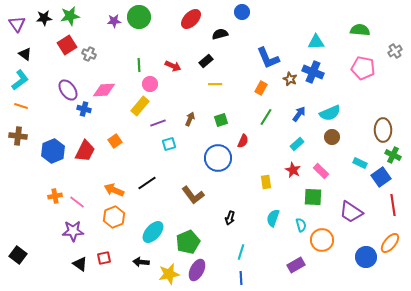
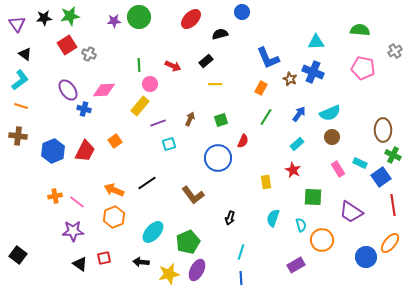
pink rectangle at (321, 171): moved 17 px right, 2 px up; rotated 14 degrees clockwise
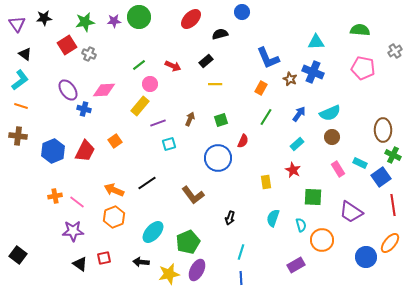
green star at (70, 16): moved 15 px right, 6 px down
green line at (139, 65): rotated 56 degrees clockwise
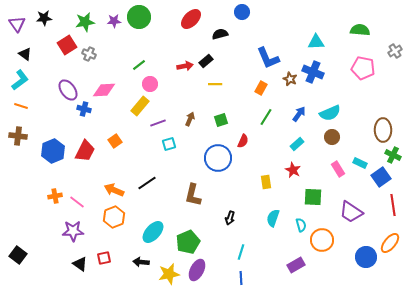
red arrow at (173, 66): moved 12 px right; rotated 35 degrees counterclockwise
brown L-shape at (193, 195): rotated 50 degrees clockwise
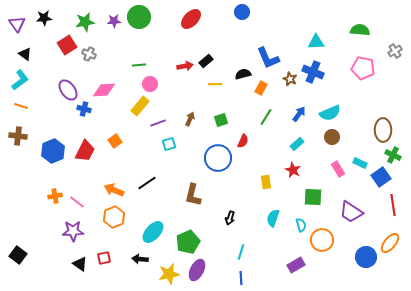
black semicircle at (220, 34): moved 23 px right, 40 px down
green line at (139, 65): rotated 32 degrees clockwise
black arrow at (141, 262): moved 1 px left, 3 px up
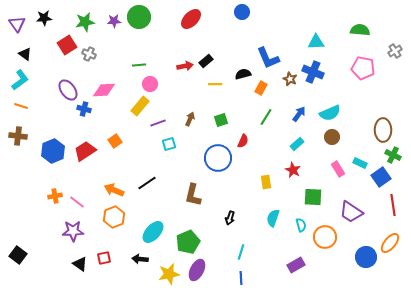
red trapezoid at (85, 151): rotated 150 degrees counterclockwise
orange circle at (322, 240): moved 3 px right, 3 px up
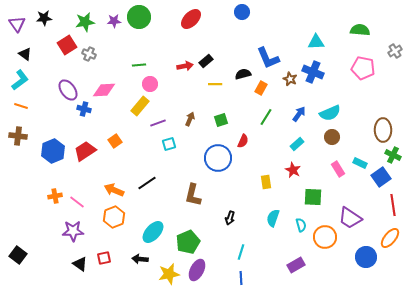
purple trapezoid at (351, 212): moved 1 px left, 6 px down
orange ellipse at (390, 243): moved 5 px up
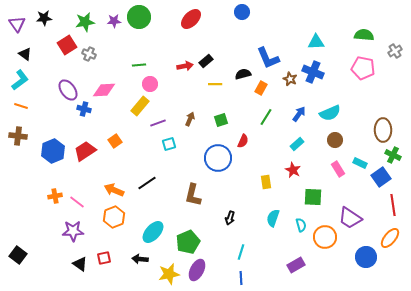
green semicircle at (360, 30): moved 4 px right, 5 px down
brown circle at (332, 137): moved 3 px right, 3 px down
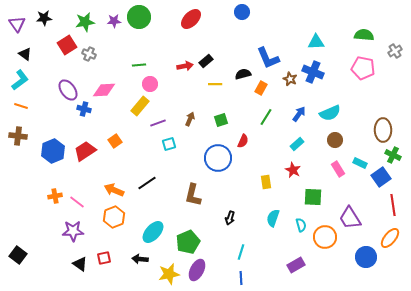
purple trapezoid at (350, 218): rotated 25 degrees clockwise
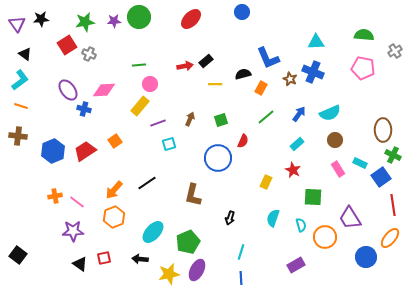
black star at (44, 18): moved 3 px left, 1 px down
green line at (266, 117): rotated 18 degrees clockwise
yellow rectangle at (266, 182): rotated 32 degrees clockwise
orange arrow at (114, 190): rotated 72 degrees counterclockwise
